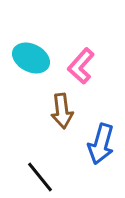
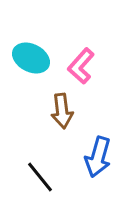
blue arrow: moved 3 px left, 13 px down
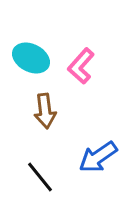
brown arrow: moved 17 px left
blue arrow: rotated 39 degrees clockwise
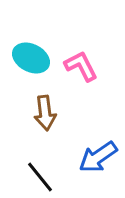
pink L-shape: rotated 111 degrees clockwise
brown arrow: moved 2 px down
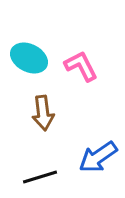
cyan ellipse: moved 2 px left
brown arrow: moved 2 px left
black line: rotated 68 degrees counterclockwise
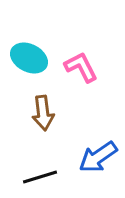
pink L-shape: moved 1 px down
